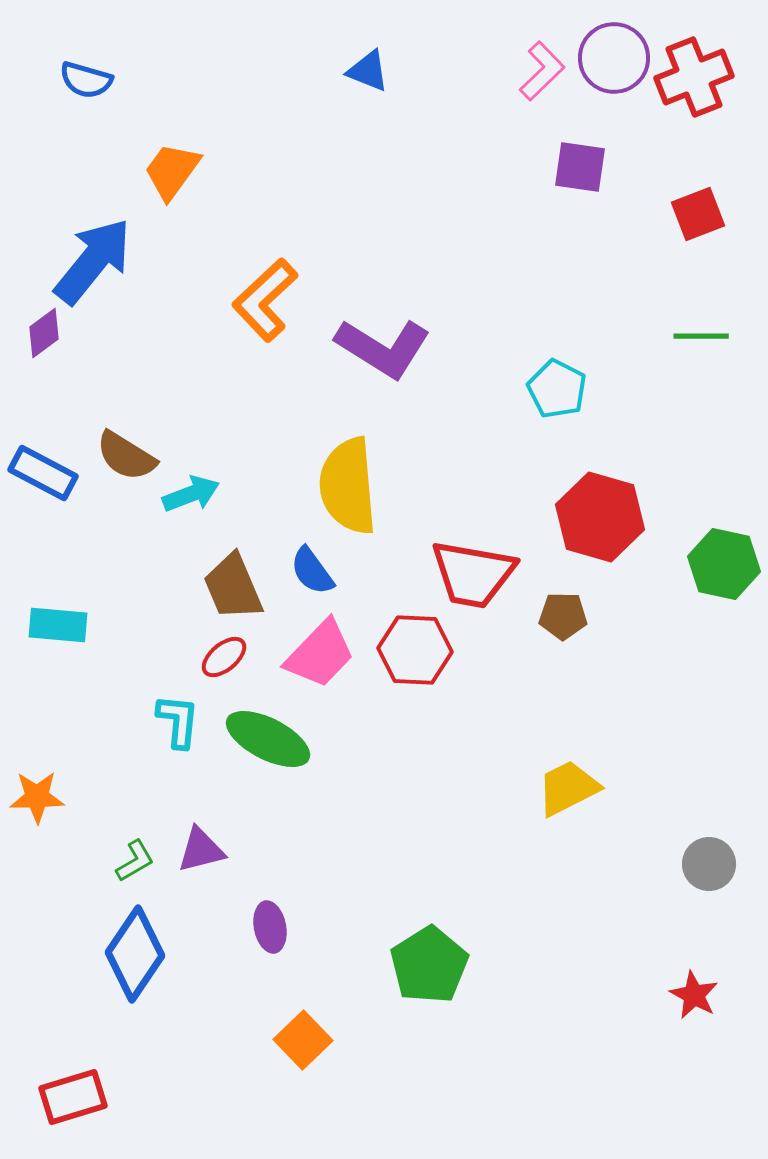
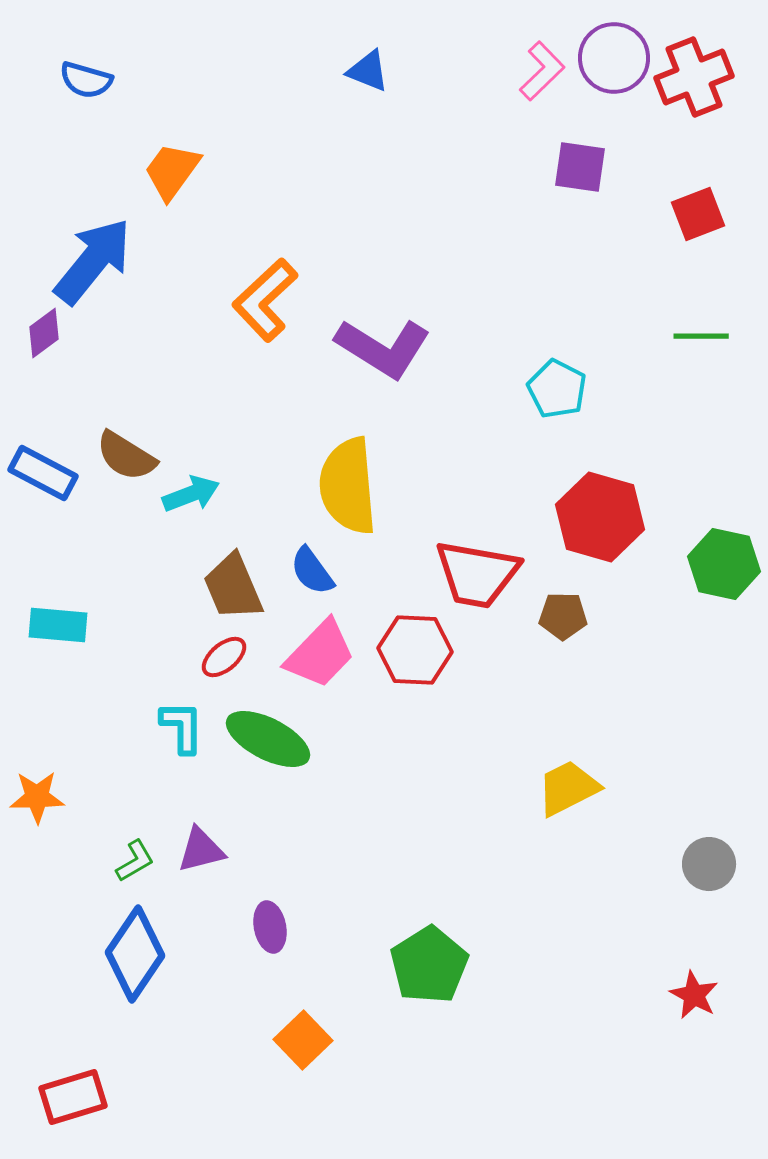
red trapezoid at (473, 574): moved 4 px right
cyan L-shape at (178, 721): moved 4 px right, 6 px down; rotated 6 degrees counterclockwise
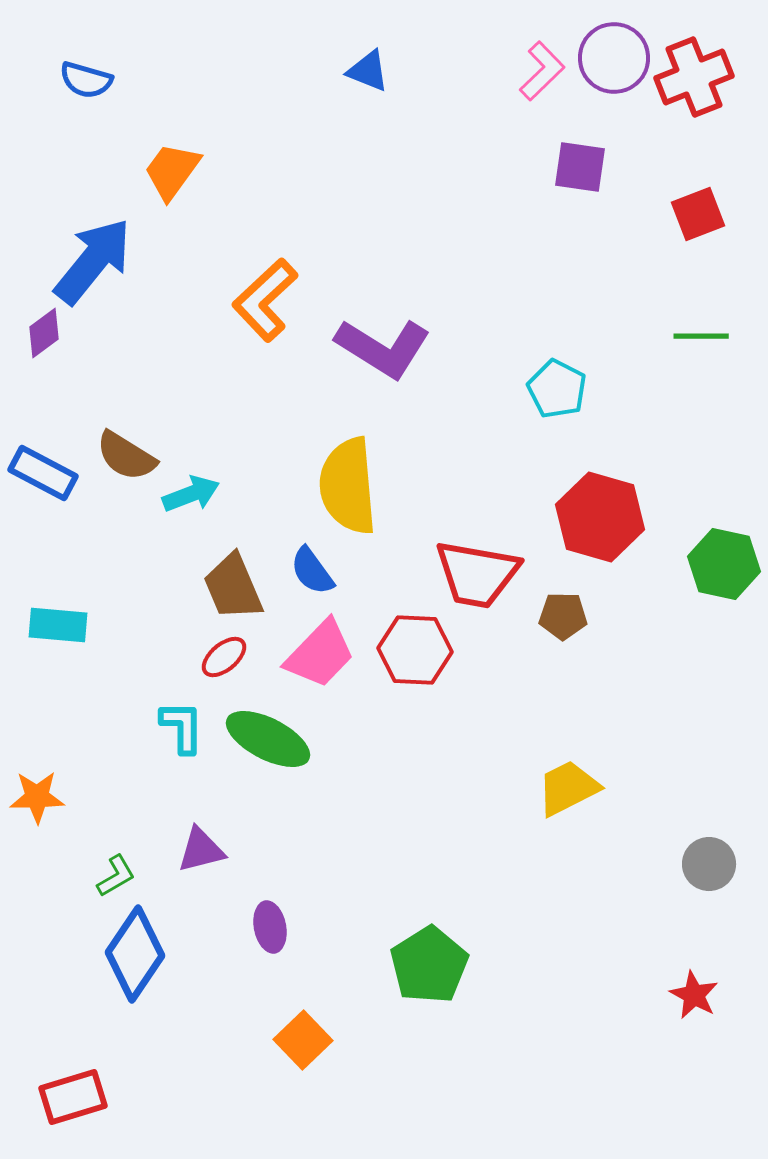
green L-shape at (135, 861): moved 19 px left, 15 px down
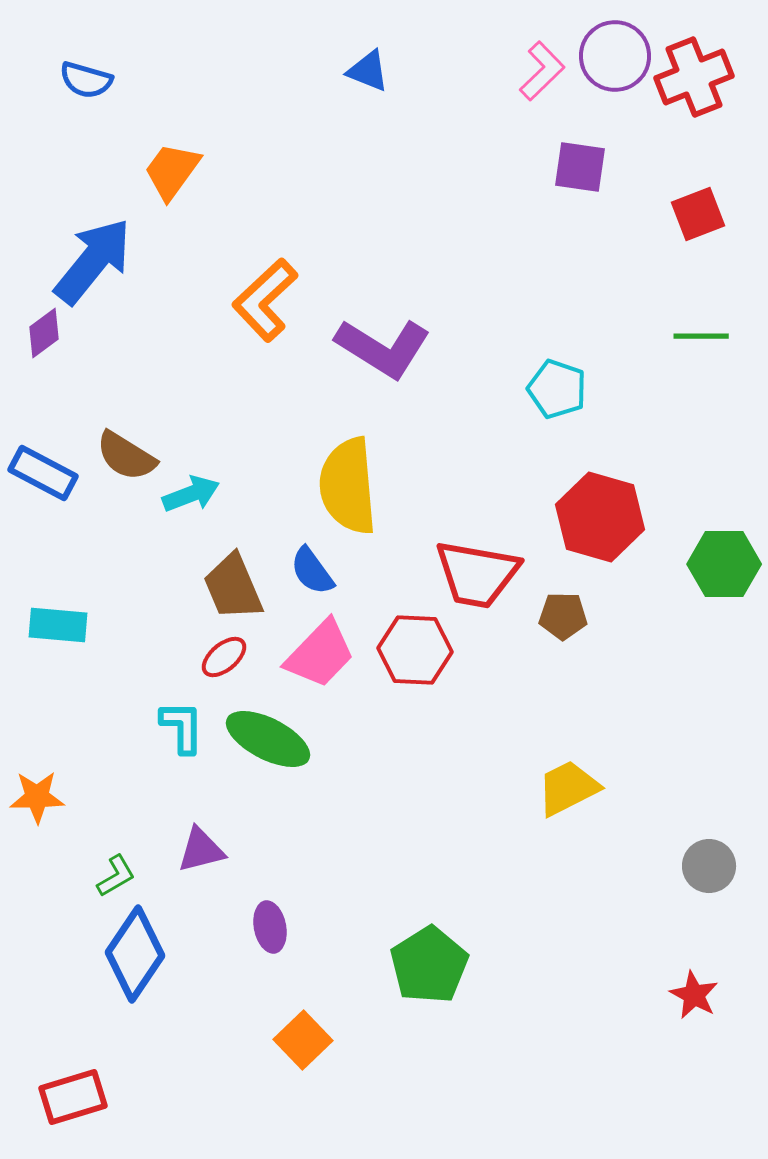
purple circle at (614, 58): moved 1 px right, 2 px up
cyan pentagon at (557, 389): rotated 8 degrees counterclockwise
green hexagon at (724, 564): rotated 12 degrees counterclockwise
gray circle at (709, 864): moved 2 px down
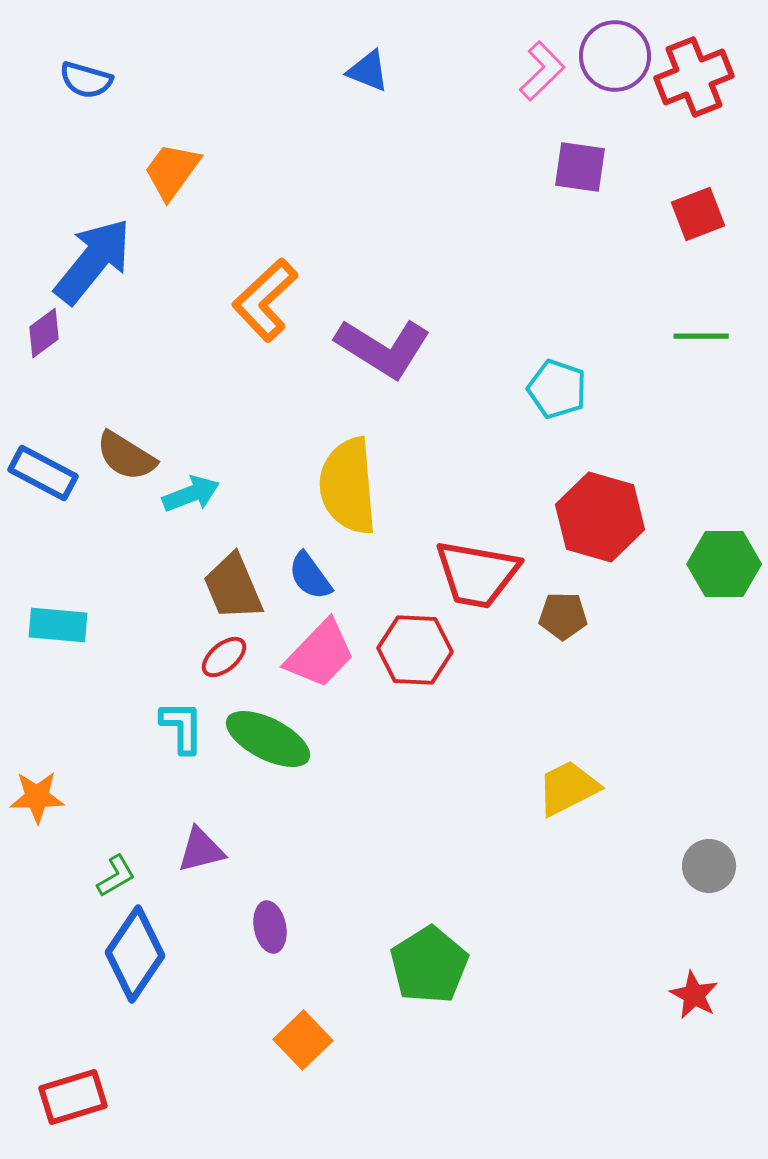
blue semicircle at (312, 571): moved 2 px left, 5 px down
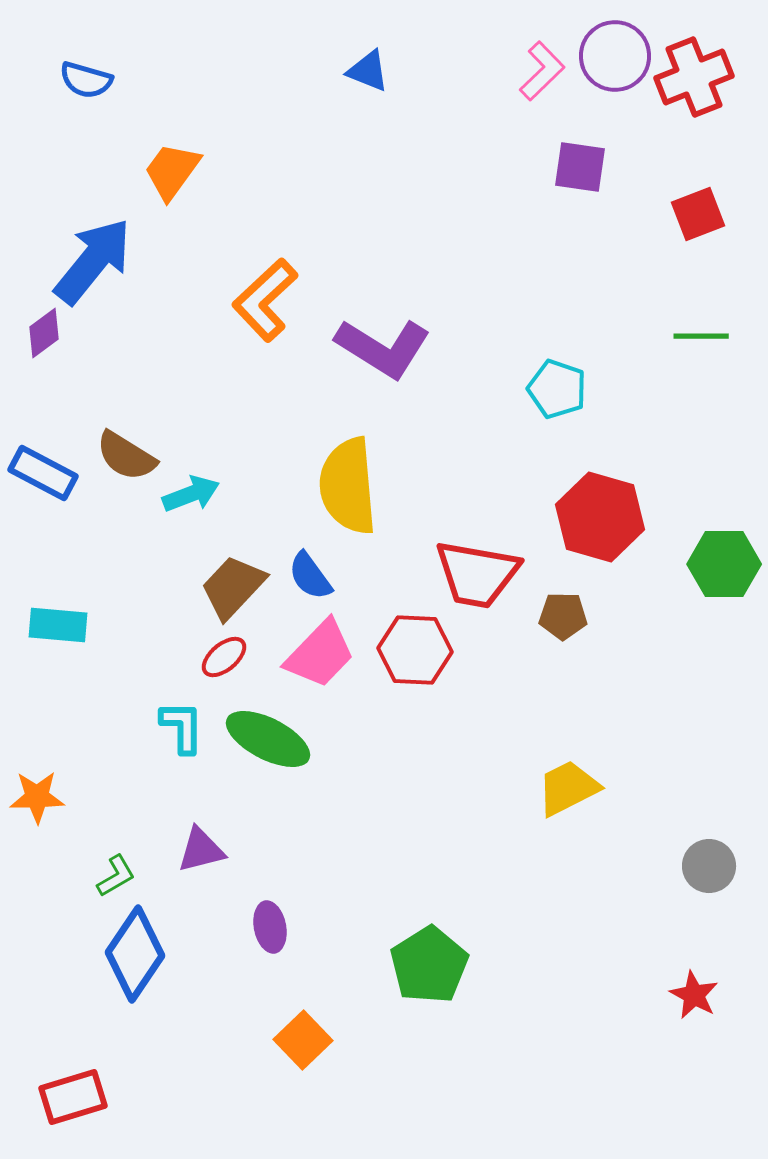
brown trapezoid at (233, 587): rotated 66 degrees clockwise
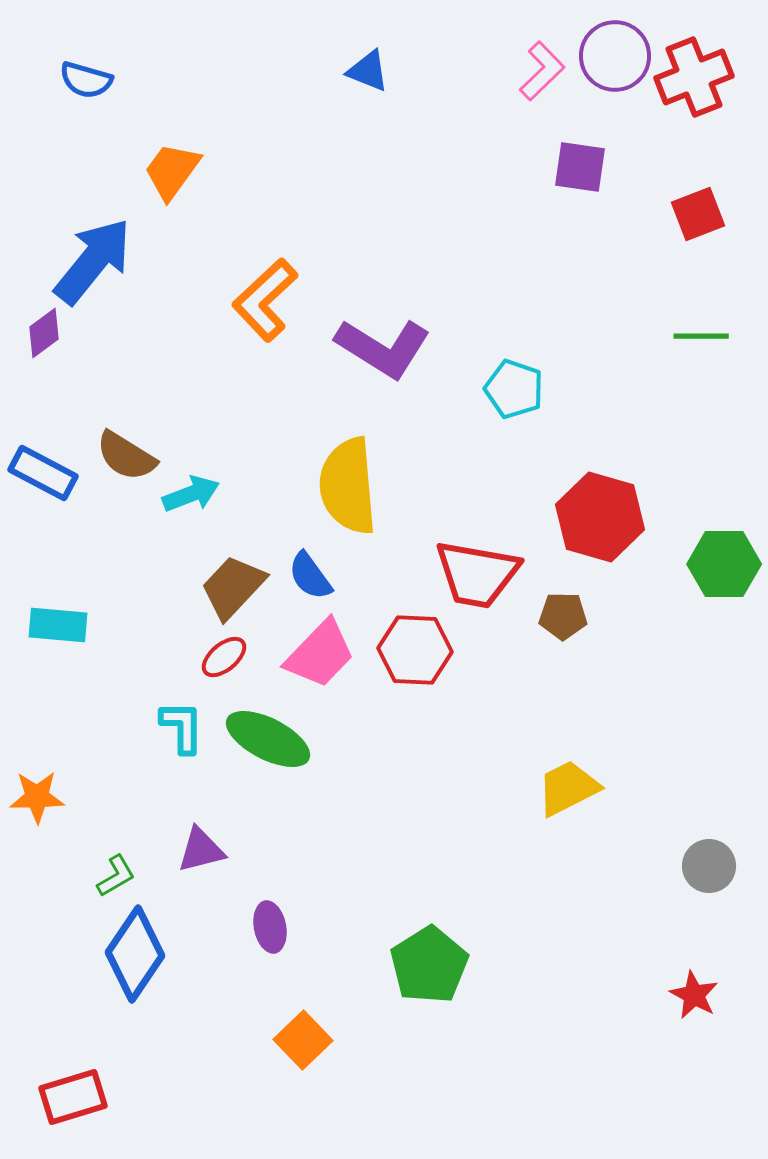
cyan pentagon at (557, 389): moved 43 px left
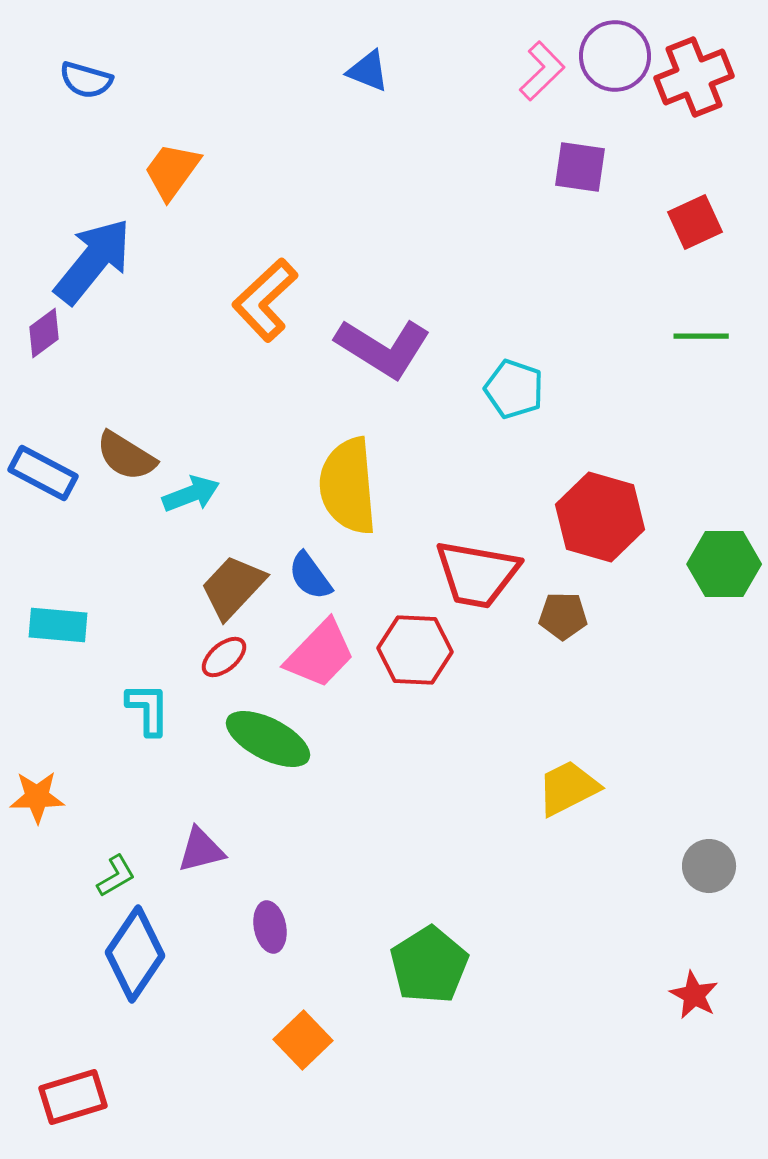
red square at (698, 214): moved 3 px left, 8 px down; rotated 4 degrees counterclockwise
cyan L-shape at (182, 727): moved 34 px left, 18 px up
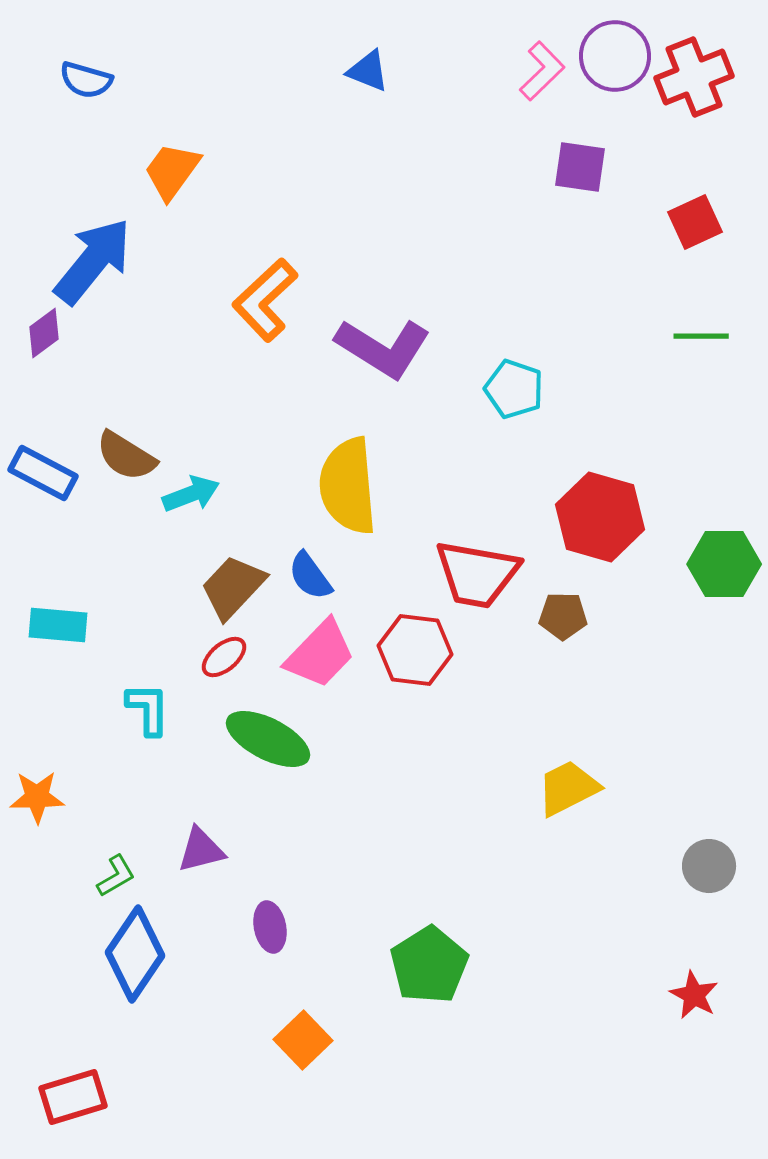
red hexagon at (415, 650): rotated 4 degrees clockwise
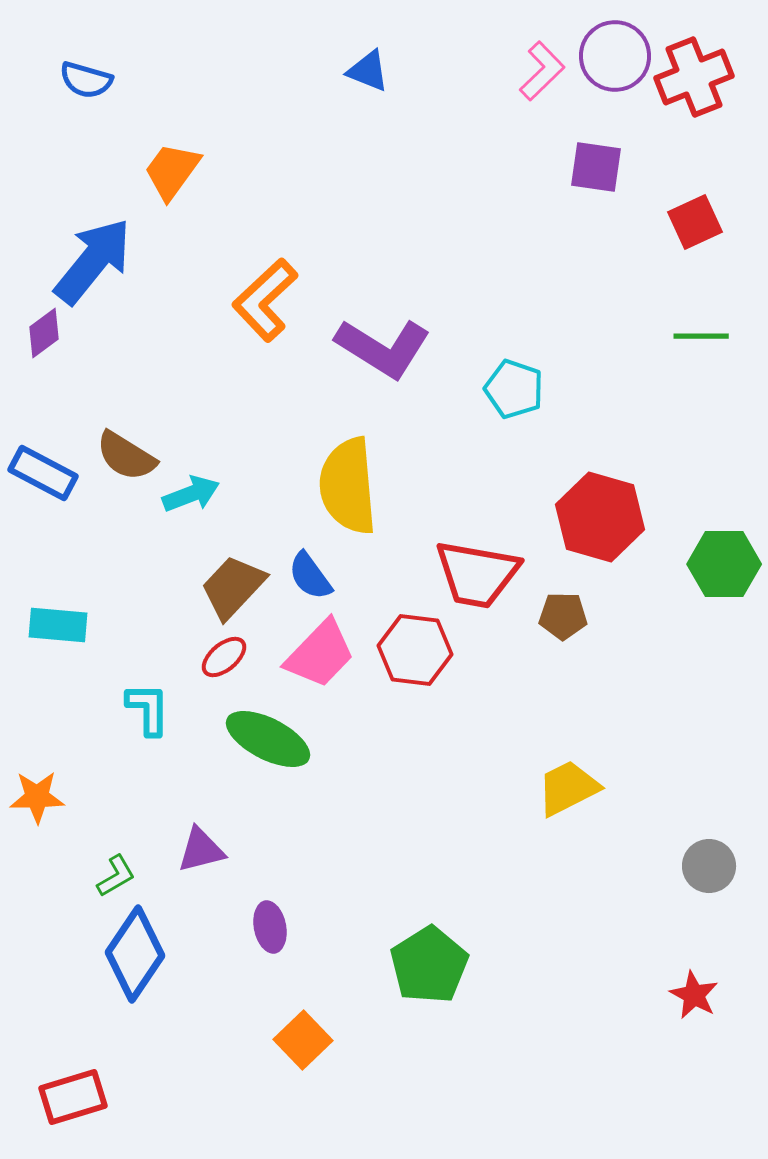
purple square at (580, 167): moved 16 px right
